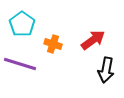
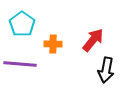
red arrow: rotated 15 degrees counterclockwise
orange cross: rotated 18 degrees counterclockwise
purple line: rotated 12 degrees counterclockwise
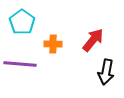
cyan pentagon: moved 2 px up
black arrow: moved 2 px down
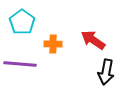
red arrow: rotated 95 degrees counterclockwise
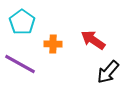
purple line: rotated 24 degrees clockwise
black arrow: moved 2 px right; rotated 30 degrees clockwise
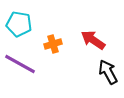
cyan pentagon: moved 3 px left, 2 px down; rotated 25 degrees counterclockwise
orange cross: rotated 18 degrees counterclockwise
black arrow: rotated 110 degrees clockwise
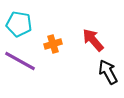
red arrow: rotated 15 degrees clockwise
purple line: moved 3 px up
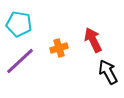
red arrow: rotated 15 degrees clockwise
orange cross: moved 6 px right, 4 px down
purple line: rotated 72 degrees counterclockwise
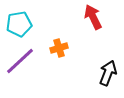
cyan pentagon: rotated 20 degrees counterclockwise
red arrow: moved 23 px up
black arrow: moved 1 px down; rotated 50 degrees clockwise
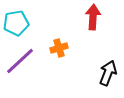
red arrow: rotated 30 degrees clockwise
cyan pentagon: moved 3 px left, 1 px up
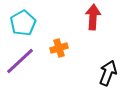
cyan pentagon: moved 7 px right; rotated 20 degrees counterclockwise
